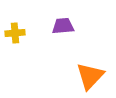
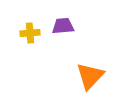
yellow cross: moved 15 px right
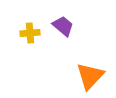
purple trapezoid: rotated 45 degrees clockwise
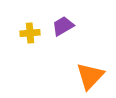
purple trapezoid: rotated 70 degrees counterclockwise
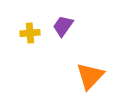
purple trapezoid: rotated 25 degrees counterclockwise
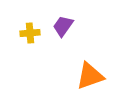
orange triangle: rotated 28 degrees clockwise
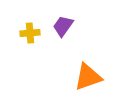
orange triangle: moved 2 px left, 1 px down
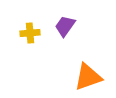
purple trapezoid: moved 2 px right
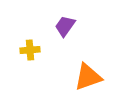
yellow cross: moved 17 px down
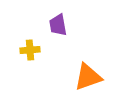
purple trapezoid: moved 7 px left, 1 px up; rotated 45 degrees counterclockwise
